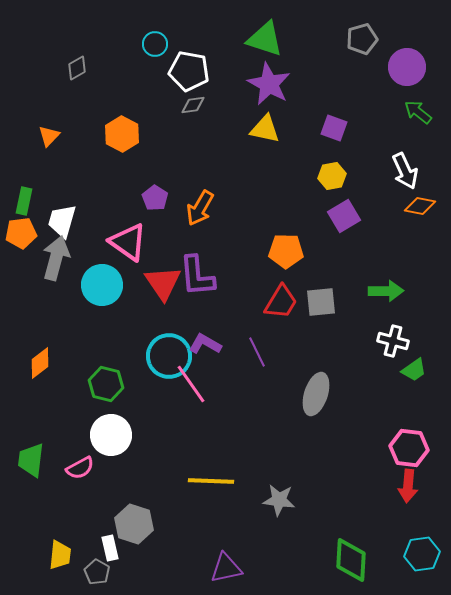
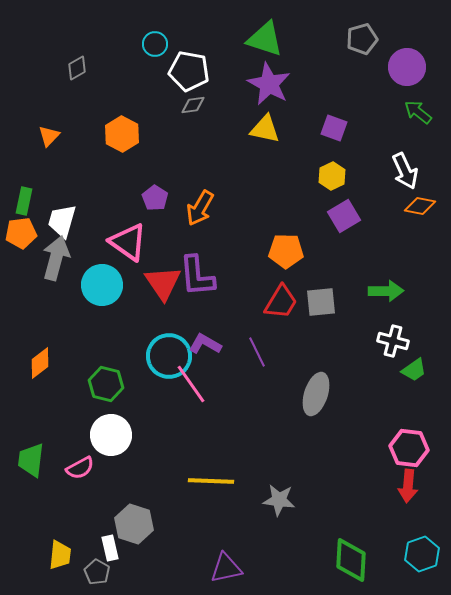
yellow hexagon at (332, 176): rotated 16 degrees counterclockwise
cyan hexagon at (422, 554): rotated 12 degrees counterclockwise
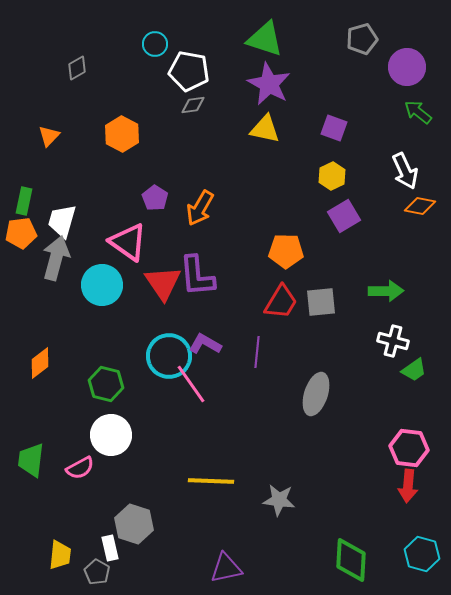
purple line at (257, 352): rotated 32 degrees clockwise
cyan hexagon at (422, 554): rotated 24 degrees counterclockwise
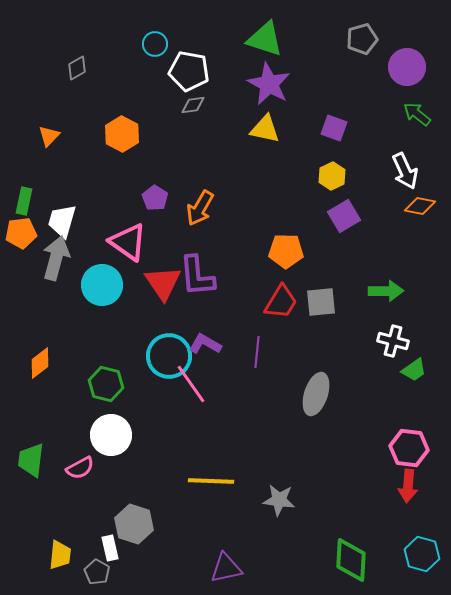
green arrow at (418, 112): moved 1 px left, 2 px down
